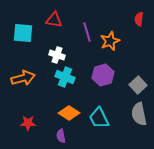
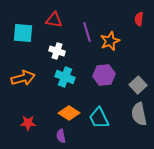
white cross: moved 4 px up
purple hexagon: moved 1 px right; rotated 10 degrees clockwise
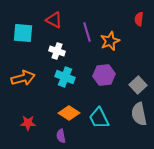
red triangle: rotated 18 degrees clockwise
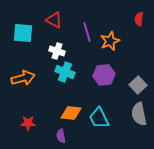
cyan cross: moved 5 px up
orange diamond: moved 2 px right; rotated 25 degrees counterclockwise
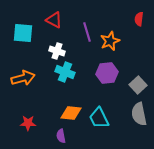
purple hexagon: moved 3 px right, 2 px up
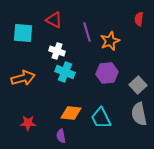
cyan trapezoid: moved 2 px right
